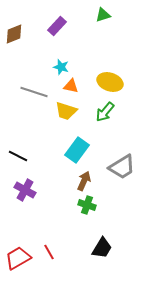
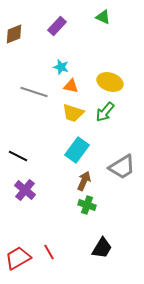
green triangle: moved 2 px down; rotated 42 degrees clockwise
yellow trapezoid: moved 7 px right, 2 px down
purple cross: rotated 10 degrees clockwise
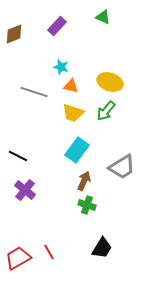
green arrow: moved 1 px right, 1 px up
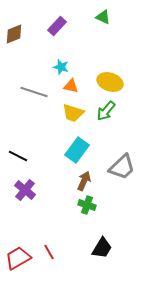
gray trapezoid: rotated 12 degrees counterclockwise
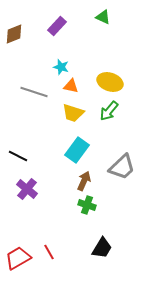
green arrow: moved 3 px right
purple cross: moved 2 px right, 1 px up
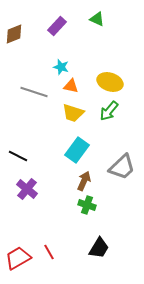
green triangle: moved 6 px left, 2 px down
black trapezoid: moved 3 px left
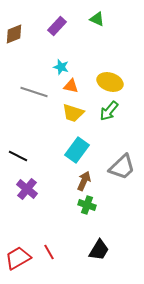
black trapezoid: moved 2 px down
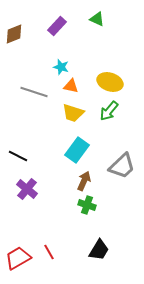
gray trapezoid: moved 1 px up
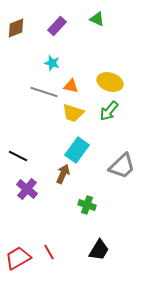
brown diamond: moved 2 px right, 6 px up
cyan star: moved 9 px left, 4 px up
gray line: moved 10 px right
brown arrow: moved 21 px left, 7 px up
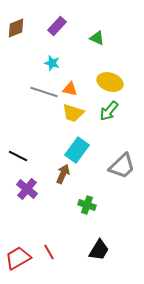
green triangle: moved 19 px down
orange triangle: moved 1 px left, 3 px down
